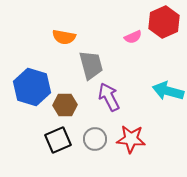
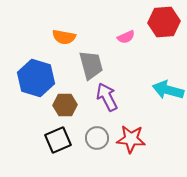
red hexagon: rotated 20 degrees clockwise
pink semicircle: moved 7 px left
blue hexagon: moved 4 px right, 9 px up
cyan arrow: moved 1 px up
purple arrow: moved 2 px left
gray circle: moved 2 px right, 1 px up
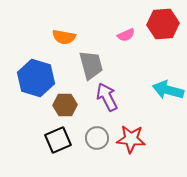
red hexagon: moved 1 px left, 2 px down
pink semicircle: moved 2 px up
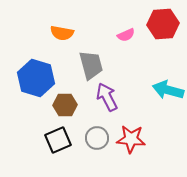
orange semicircle: moved 2 px left, 4 px up
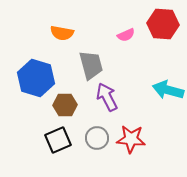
red hexagon: rotated 8 degrees clockwise
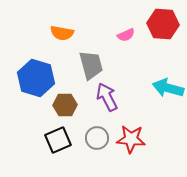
cyan arrow: moved 2 px up
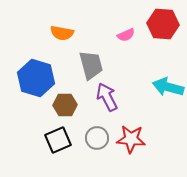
cyan arrow: moved 1 px up
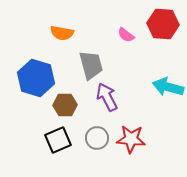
pink semicircle: rotated 60 degrees clockwise
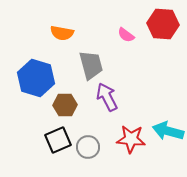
cyan arrow: moved 44 px down
gray circle: moved 9 px left, 9 px down
